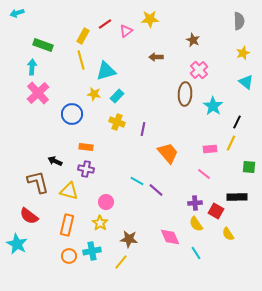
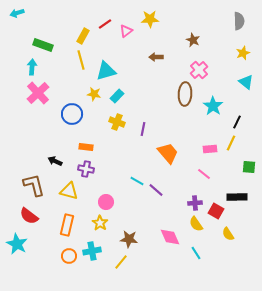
brown L-shape at (38, 182): moved 4 px left, 3 px down
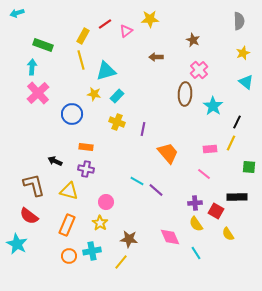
orange rectangle at (67, 225): rotated 10 degrees clockwise
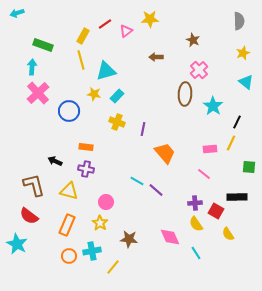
blue circle at (72, 114): moved 3 px left, 3 px up
orange trapezoid at (168, 153): moved 3 px left
yellow line at (121, 262): moved 8 px left, 5 px down
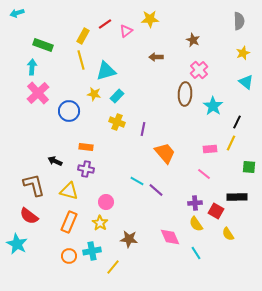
orange rectangle at (67, 225): moved 2 px right, 3 px up
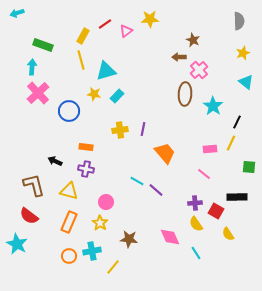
brown arrow at (156, 57): moved 23 px right
yellow cross at (117, 122): moved 3 px right, 8 px down; rotated 28 degrees counterclockwise
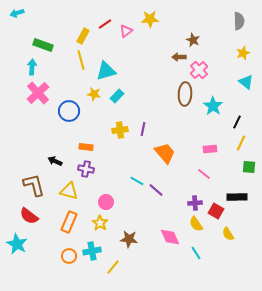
yellow line at (231, 143): moved 10 px right
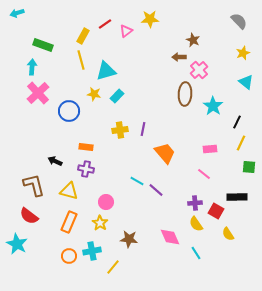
gray semicircle at (239, 21): rotated 42 degrees counterclockwise
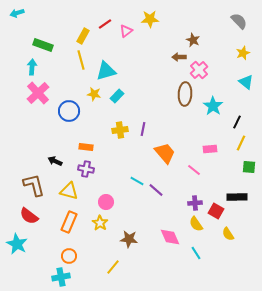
pink line at (204, 174): moved 10 px left, 4 px up
cyan cross at (92, 251): moved 31 px left, 26 px down
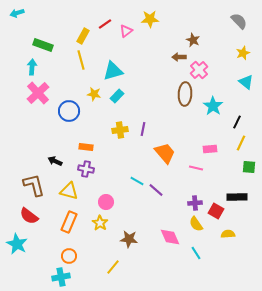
cyan triangle at (106, 71): moved 7 px right
pink line at (194, 170): moved 2 px right, 2 px up; rotated 24 degrees counterclockwise
yellow semicircle at (228, 234): rotated 120 degrees clockwise
